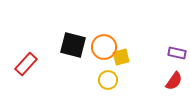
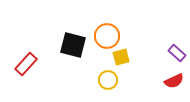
orange circle: moved 3 px right, 11 px up
purple rectangle: rotated 30 degrees clockwise
red semicircle: rotated 30 degrees clockwise
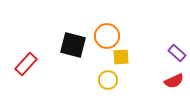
yellow square: rotated 12 degrees clockwise
